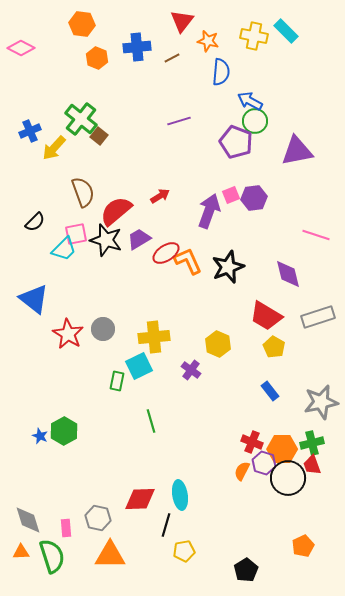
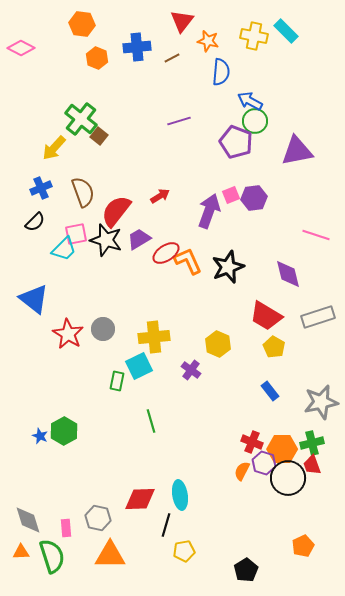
blue cross at (30, 131): moved 11 px right, 57 px down
red semicircle at (116, 211): rotated 12 degrees counterclockwise
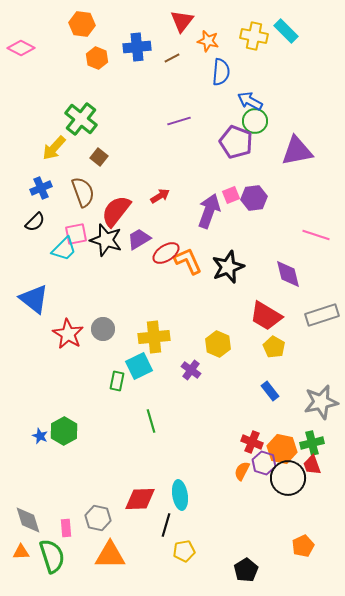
brown square at (99, 136): moved 21 px down
gray rectangle at (318, 317): moved 4 px right, 2 px up
orange hexagon at (282, 449): rotated 12 degrees clockwise
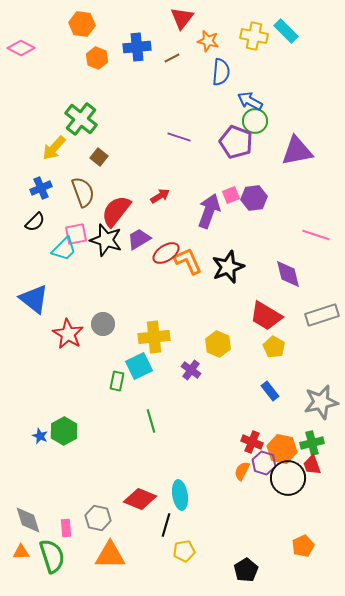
red triangle at (182, 21): moved 3 px up
purple line at (179, 121): moved 16 px down; rotated 35 degrees clockwise
gray circle at (103, 329): moved 5 px up
red diamond at (140, 499): rotated 24 degrees clockwise
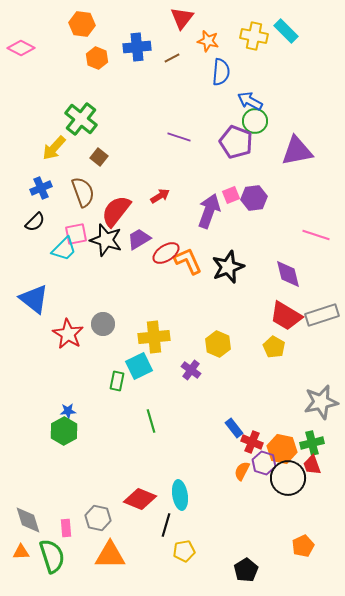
red trapezoid at (266, 316): moved 20 px right
blue rectangle at (270, 391): moved 36 px left, 37 px down
blue star at (40, 436): moved 28 px right, 25 px up; rotated 28 degrees counterclockwise
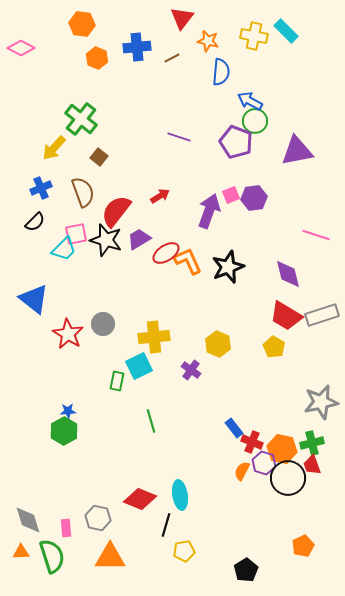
orange triangle at (110, 555): moved 2 px down
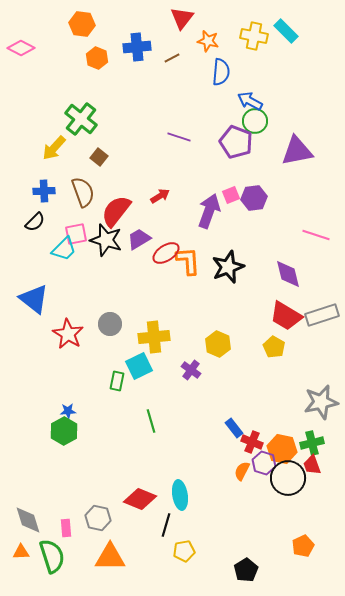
blue cross at (41, 188): moved 3 px right, 3 px down; rotated 20 degrees clockwise
orange L-shape at (188, 261): rotated 20 degrees clockwise
gray circle at (103, 324): moved 7 px right
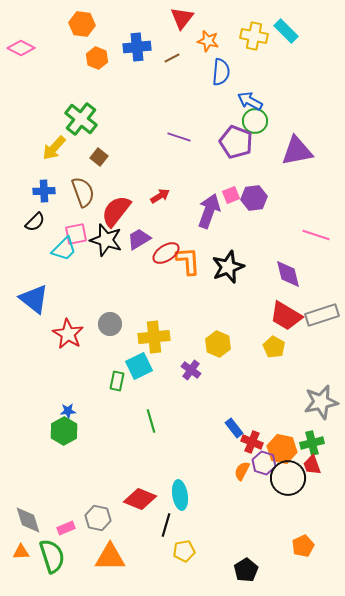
pink rectangle at (66, 528): rotated 72 degrees clockwise
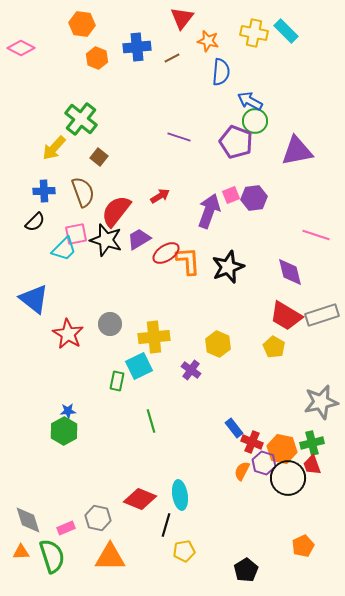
yellow cross at (254, 36): moved 3 px up
purple diamond at (288, 274): moved 2 px right, 2 px up
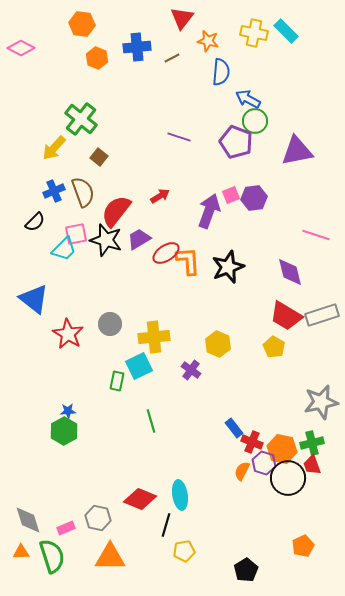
blue arrow at (250, 101): moved 2 px left, 2 px up
blue cross at (44, 191): moved 10 px right; rotated 20 degrees counterclockwise
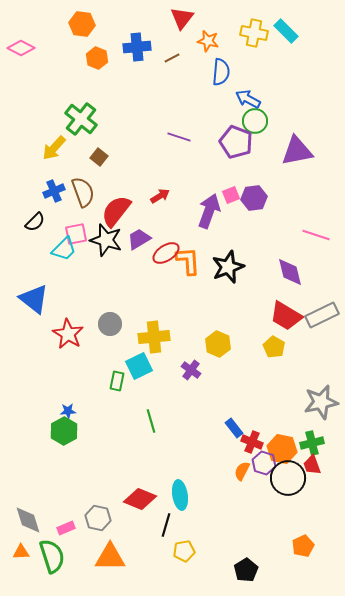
gray rectangle at (322, 315): rotated 8 degrees counterclockwise
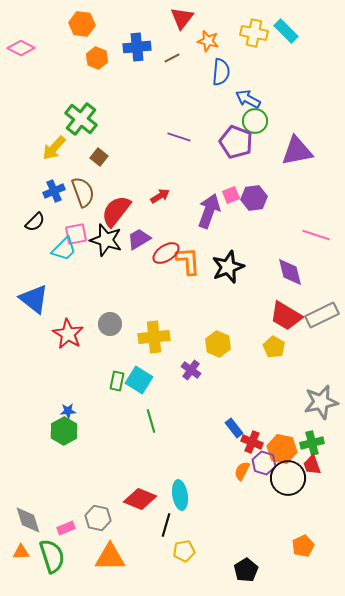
cyan square at (139, 366): moved 14 px down; rotated 32 degrees counterclockwise
